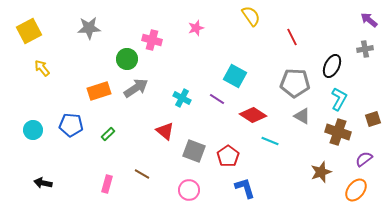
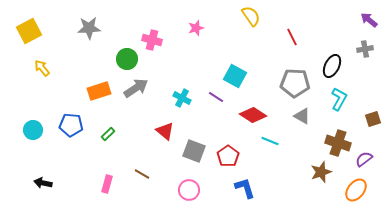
purple line: moved 1 px left, 2 px up
brown cross: moved 11 px down
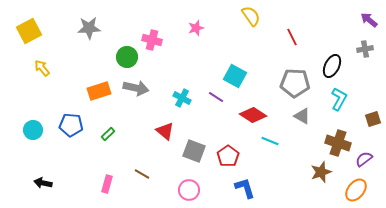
green circle: moved 2 px up
gray arrow: rotated 45 degrees clockwise
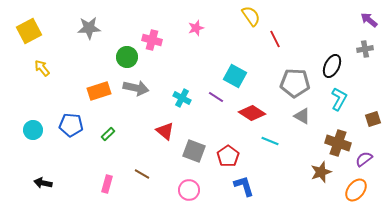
red line: moved 17 px left, 2 px down
red diamond: moved 1 px left, 2 px up
blue L-shape: moved 1 px left, 2 px up
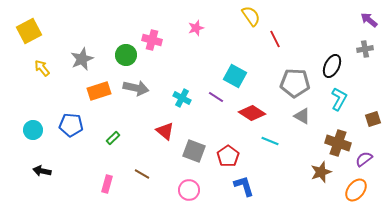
gray star: moved 7 px left, 31 px down; rotated 20 degrees counterclockwise
green circle: moved 1 px left, 2 px up
green rectangle: moved 5 px right, 4 px down
black arrow: moved 1 px left, 12 px up
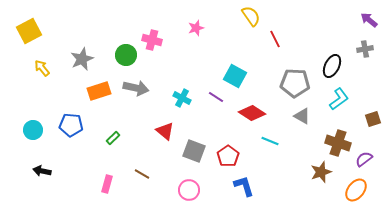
cyan L-shape: rotated 25 degrees clockwise
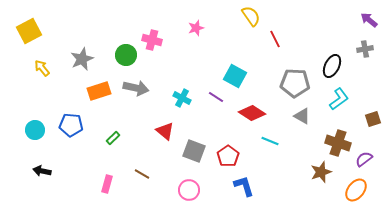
cyan circle: moved 2 px right
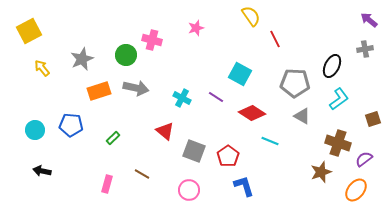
cyan square: moved 5 px right, 2 px up
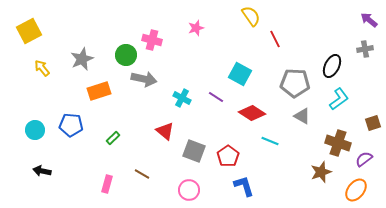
gray arrow: moved 8 px right, 9 px up
brown square: moved 4 px down
